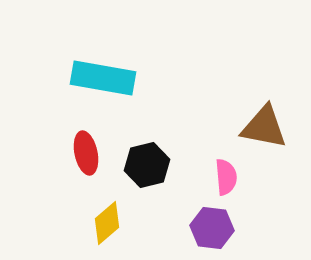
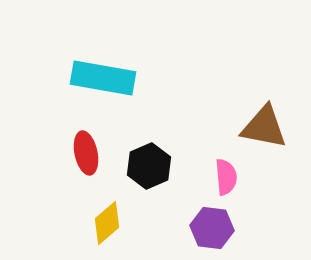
black hexagon: moved 2 px right, 1 px down; rotated 9 degrees counterclockwise
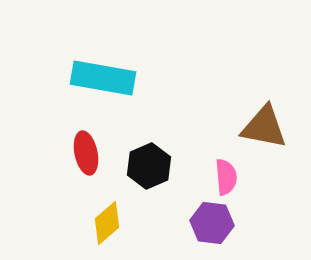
purple hexagon: moved 5 px up
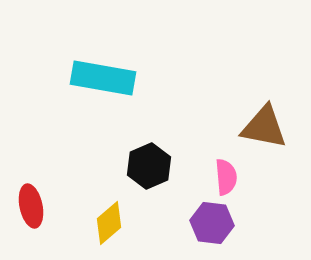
red ellipse: moved 55 px left, 53 px down
yellow diamond: moved 2 px right
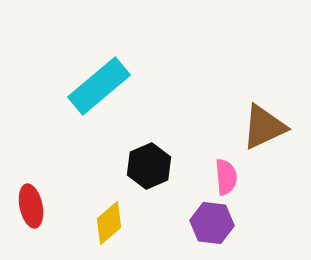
cyan rectangle: moved 4 px left, 8 px down; rotated 50 degrees counterclockwise
brown triangle: rotated 36 degrees counterclockwise
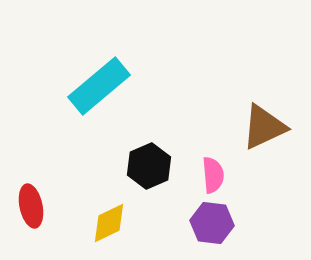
pink semicircle: moved 13 px left, 2 px up
yellow diamond: rotated 15 degrees clockwise
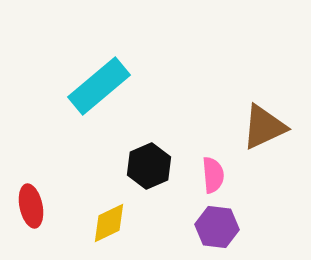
purple hexagon: moved 5 px right, 4 px down
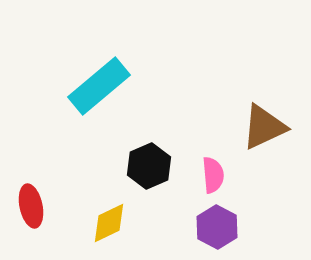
purple hexagon: rotated 21 degrees clockwise
